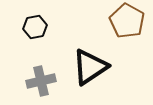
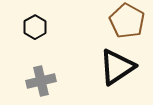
black hexagon: rotated 20 degrees counterclockwise
black triangle: moved 27 px right
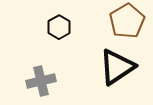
brown pentagon: rotated 12 degrees clockwise
black hexagon: moved 24 px right
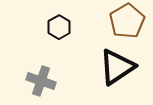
gray cross: rotated 32 degrees clockwise
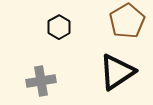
black triangle: moved 5 px down
gray cross: rotated 28 degrees counterclockwise
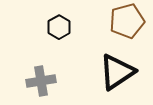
brown pentagon: rotated 16 degrees clockwise
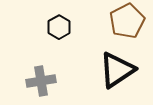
brown pentagon: rotated 12 degrees counterclockwise
black triangle: moved 2 px up
